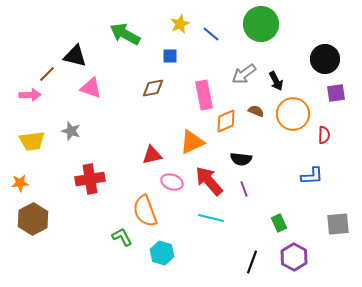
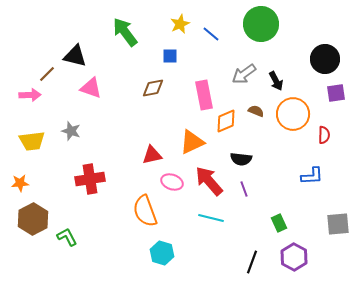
green arrow: moved 2 px up; rotated 24 degrees clockwise
green L-shape: moved 55 px left
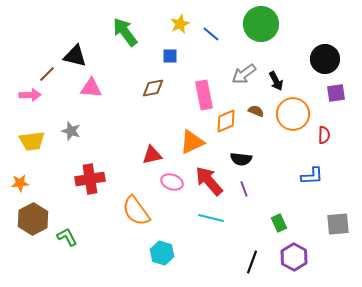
pink triangle: rotated 15 degrees counterclockwise
orange semicircle: moved 9 px left; rotated 16 degrees counterclockwise
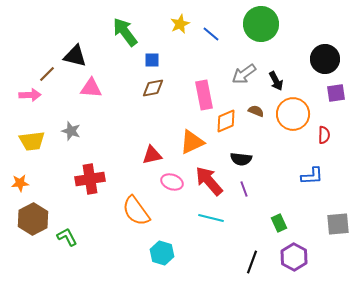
blue square: moved 18 px left, 4 px down
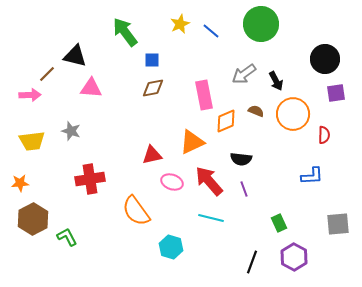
blue line: moved 3 px up
cyan hexagon: moved 9 px right, 6 px up
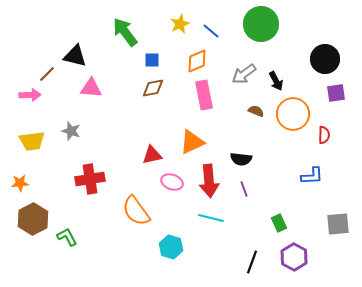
orange diamond: moved 29 px left, 60 px up
red arrow: rotated 144 degrees counterclockwise
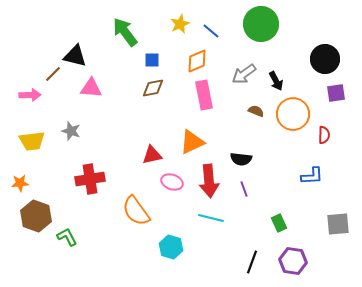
brown line: moved 6 px right
brown hexagon: moved 3 px right, 3 px up; rotated 12 degrees counterclockwise
purple hexagon: moved 1 px left, 4 px down; rotated 20 degrees counterclockwise
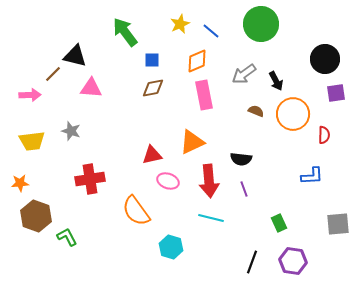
pink ellipse: moved 4 px left, 1 px up
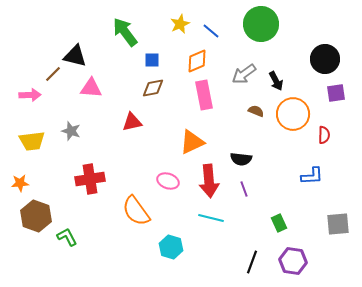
red triangle: moved 20 px left, 33 px up
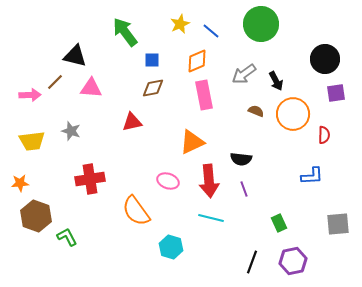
brown line: moved 2 px right, 8 px down
purple hexagon: rotated 20 degrees counterclockwise
